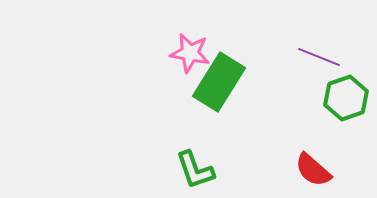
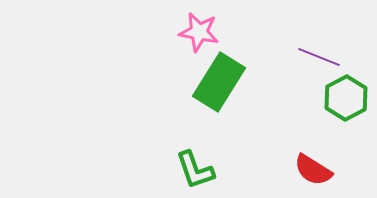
pink star: moved 9 px right, 21 px up
green hexagon: rotated 9 degrees counterclockwise
red semicircle: rotated 9 degrees counterclockwise
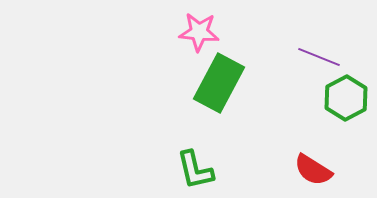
pink star: rotated 6 degrees counterclockwise
green rectangle: moved 1 px down; rotated 4 degrees counterclockwise
green L-shape: rotated 6 degrees clockwise
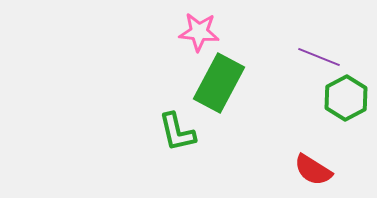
green L-shape: moved 18 px left, 38 px up
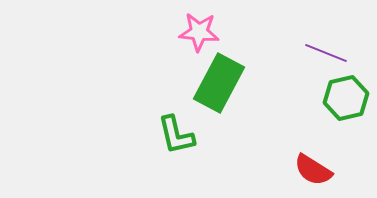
purple line: moved 7 px right, 4 px up
green hexagon: rotated 15 degrees clockwise
green L-shape: moved 1 px left, 3 px down
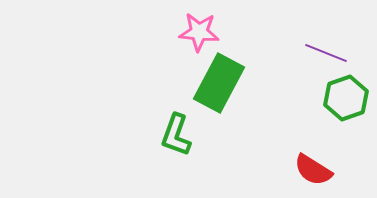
green hexagon: rotated 6 degrees counterclockwise
green L-shape: rotated 33 degrees clockwise
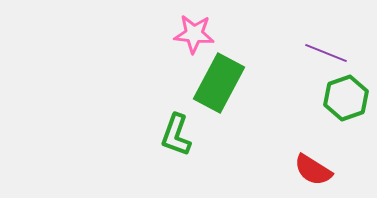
pink star: moved 5 px left, 2 px down
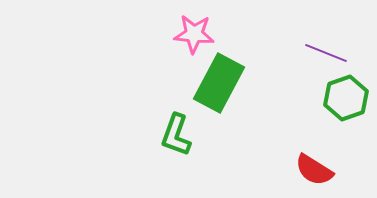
red semicircle: moved 1 px right
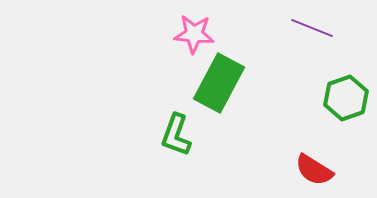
purple line: moved 14 px left, 25 px up
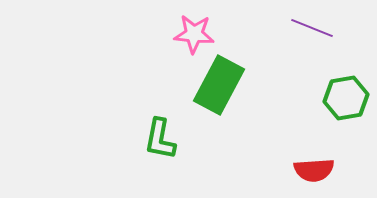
green rectangle: moved 2 px down
green hexagon: rotated 9 degrees clockwise
green L-shape: moved 16 px left, 4 px down; rotated 9 degrees counterclockwise
red semicircle: rotated 36 degrees counterclockwise
